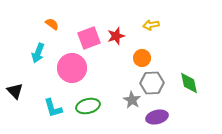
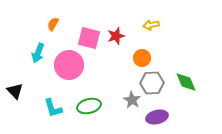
orange semicircle: moved 1 px right; rotated 96 degrees counterclockwise
pink square: rotated 35 degrees clockwise
pink circle: moved 3 px left, 3 px up
green diamond: moved 3 px left, 1 px up; rotated 10 degrees counterclockwise
green ellipse: moved 1 px right
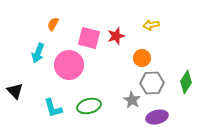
green diamond: rotated 55 degrees clockwise
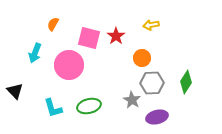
red star: rotated 18 degrees counterclockwise
cyan arrow: moved 3 px left
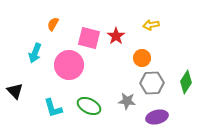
gray star: moved 5 px left, 1 px down; rotated 24 degrees counterclockwise
green ellipse: rotated 40 degrees clockwise
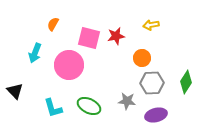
red star: rotated 24 degrees clockwise
purple ellipse: moved 1 px left, 2 px up
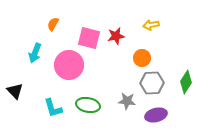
green ellipse: moved 1 px left, 1 px up; rotated 15 degrees counterclockwise
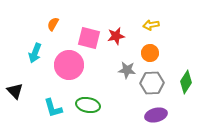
orange circle: moved 8 px right, 5 px up
gray star: moved 31 px up
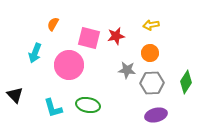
black triangle: moved 4 px down
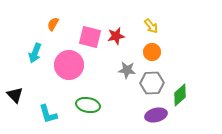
yellow arrow: moved 1 px down; rotated 119 degrees counterclockwise
pink square: moved 1 px right, 1 px up
orange circle: moved 2 px right, 1 px up
green diamond: moved 6 px left, 13 px down; rotated 15 degrees clockwise
cyan L-shape: moved 5 px left, 6 px down
